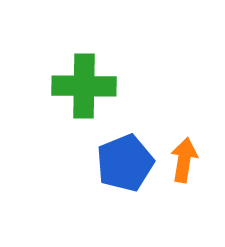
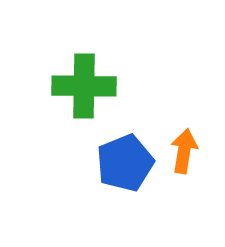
orange arrow: moved 9 px up
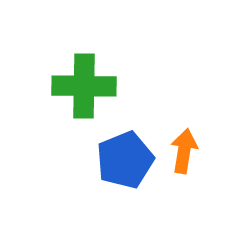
blue pentagon: moved 3 px up
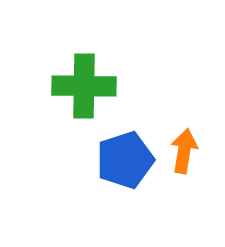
blue pentagon: rotated 4 degrees clockwise
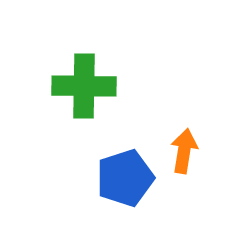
blue pentagon: moved 18 px down
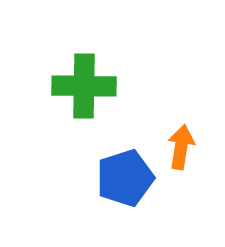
orange arrow: moved 3 px left, 4 px up
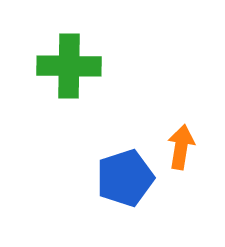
green cross: moved 15 px left, 20 px up
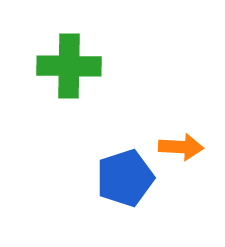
orange arrow: rotated 84 degrees clockwise
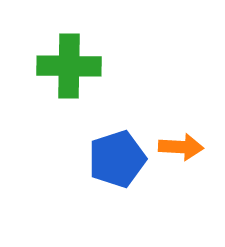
blue pentagon: moved 8 px left, 19 px up
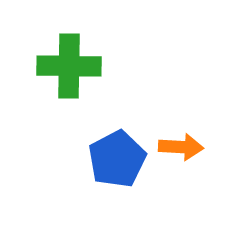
blue pentagon: rotated 10 degrees counterclockwise
